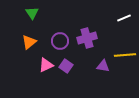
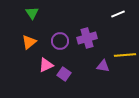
white line: moved 6 px left, 4 px up
purple square: moved 2 px left, 8 px down
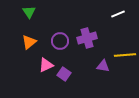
green triangle: moved 3 px left, 1 px up
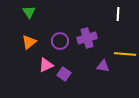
white line: rotated 64 degrees counterclockwise
yellow line: moved 1 px up; rotated 10 degrees clockwise
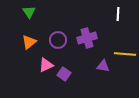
purple circle: moved 2 px left, 1 px up
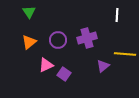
white line: moved 1 px left, 1 px down
purple triangle: rotated 48 degrees counterclockwise
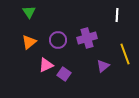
yellow line: rotated 65 degrees clockwise
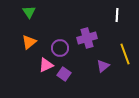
purple circle: moved 2 px right, 8 px down
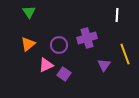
orange triangle: moved 1 px left, 2 px down
purple circle: moved 1 px left, 3 px up
purple triangle: moved 1 px right, 1 px up; rotated 16 degrees counterclockwise
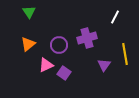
white line: moved 2 px left, 2 px down; rotated 24 degrees clockwise
yellow line: rotated 10 degrees clockwise
purple square: moved 1 px up
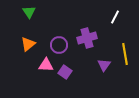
pink triangle: rotated 28 degrees clockwise
purple square: moved 1 px right, 1 px up
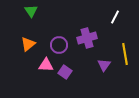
green triangle: moved 2 px right, 1 px up
